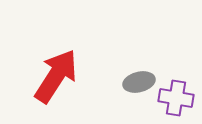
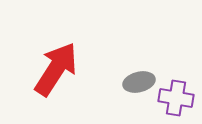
red arrow: moved 7 px up
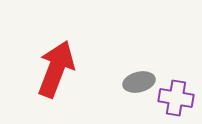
red arrow: rotated 12 degrees counterclockwise
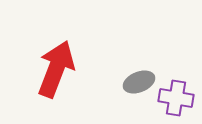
gray ellipse: rotated 8 degrees counterclockwise
